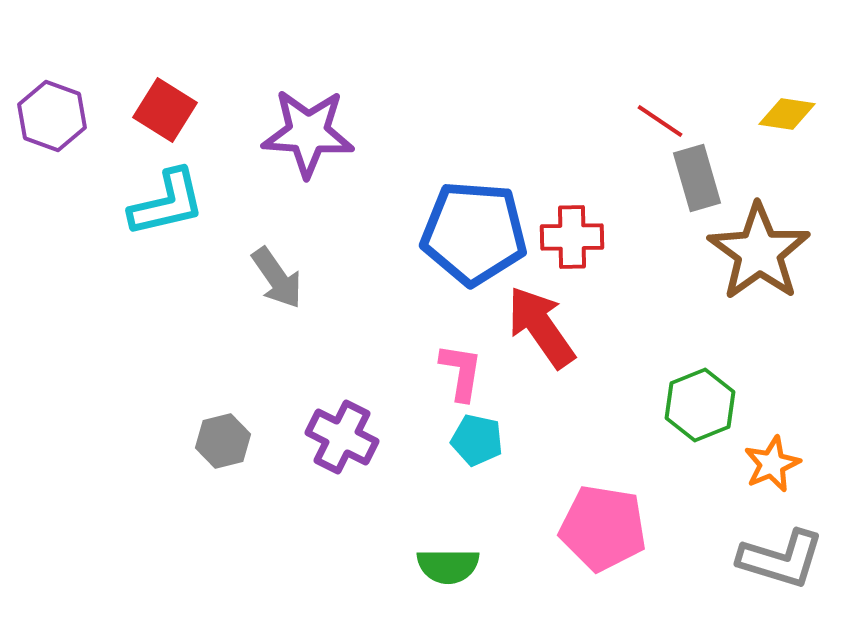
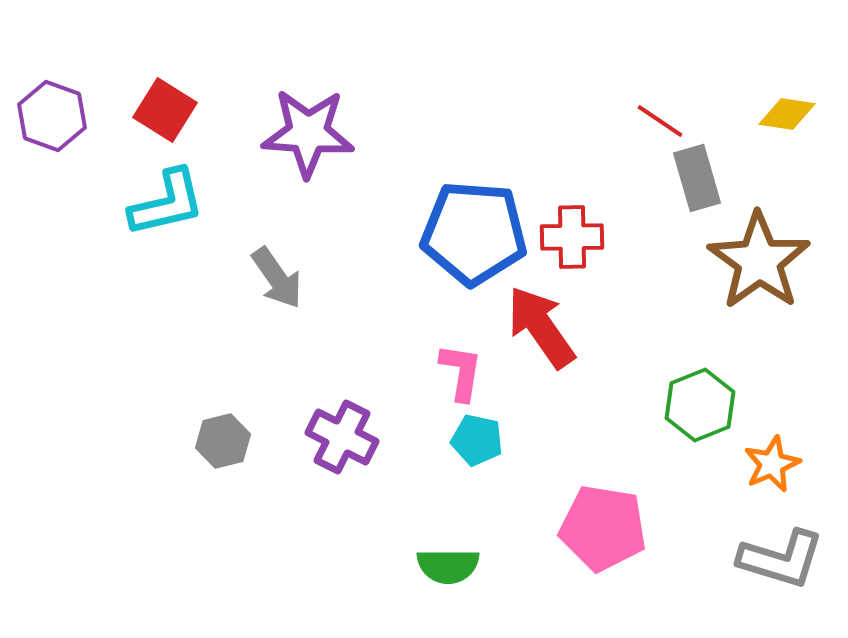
brown star: moved 9 px down
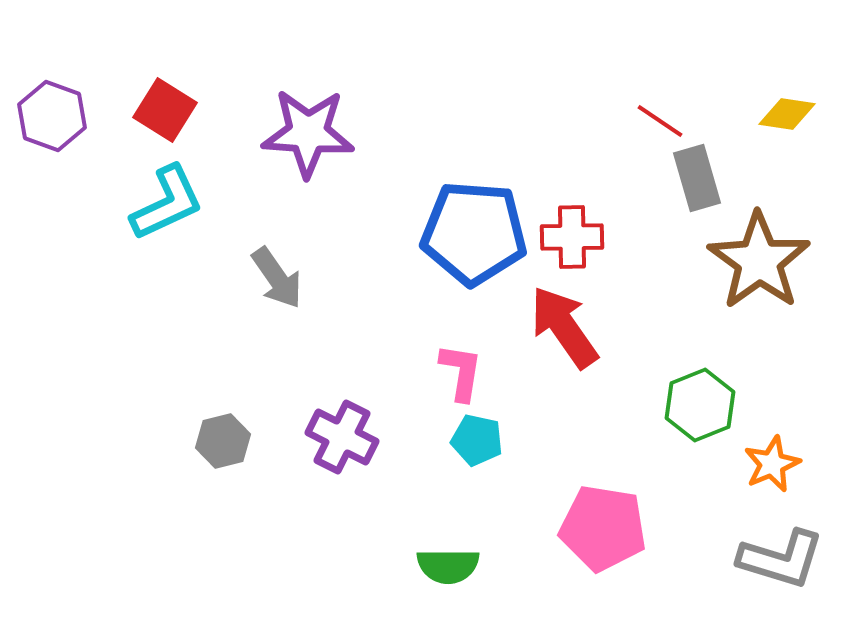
cyan L-shape: rotated 12 degrees counterclockwise
red arrow: moved 23 px right
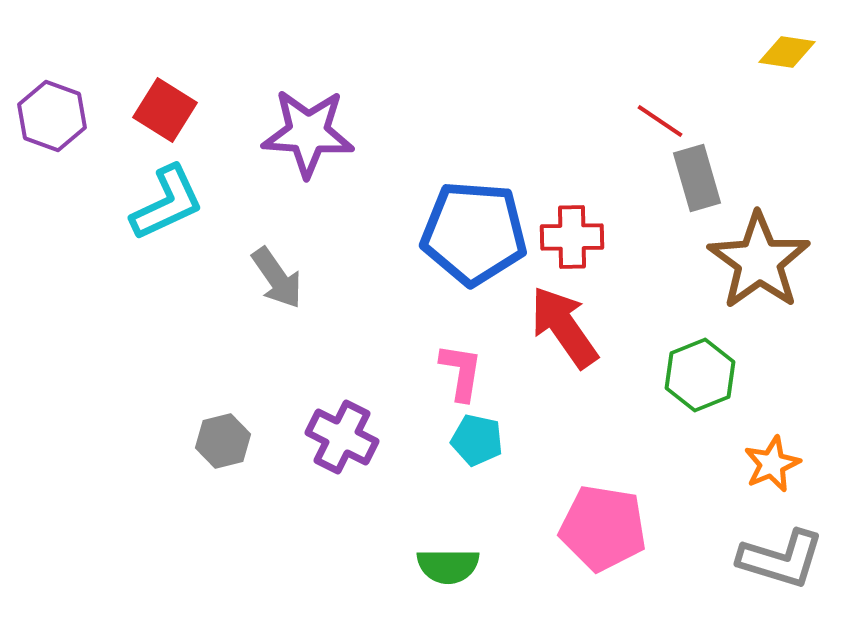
yellow diamond: moved 62 px up
green hexagon: moved 30 px up
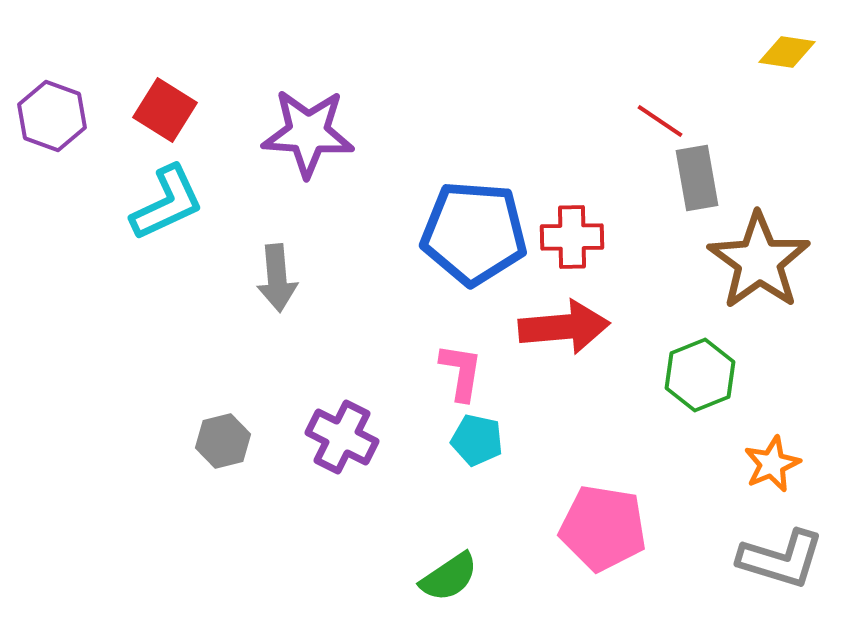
gray rectangle: rotated 6 degrees clockwise
gray arrow: rotated 30 degrees clockwise
red arrow: rotated 120 degrees clockwise
green semicircle: moved 1 px right, 11 px down; rotated 34 degrees counterclockwise
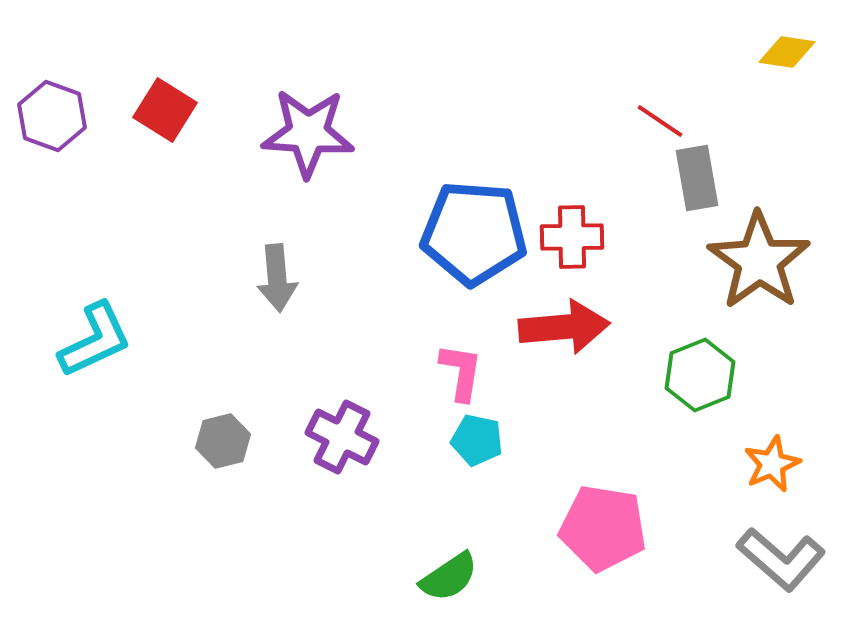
cyan L-shape: moved 72 px left, 137 px down
gray L-shape: rotated 24 degrees clockwise
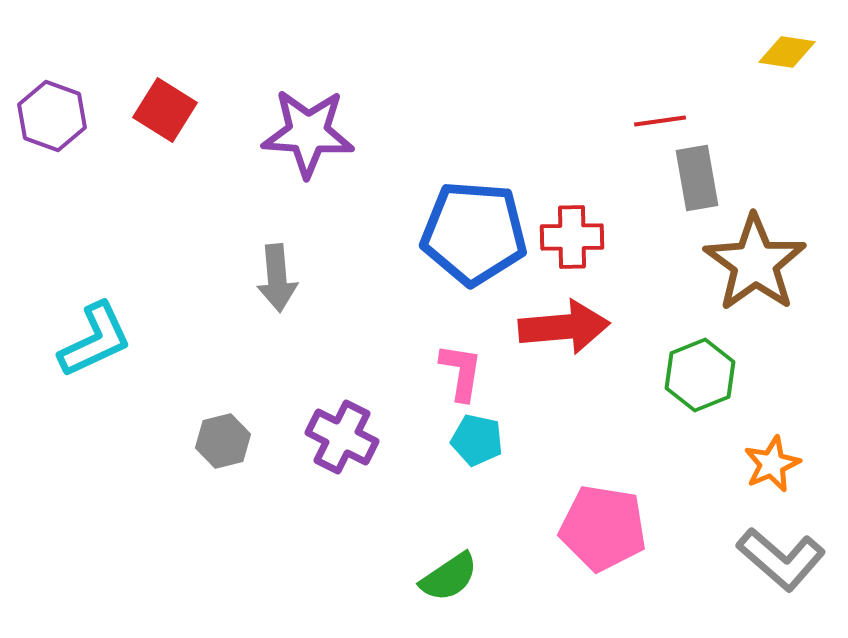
red line: rotated 42 degrees counterclockwise
brown star: moved 4 px left, 2 px down
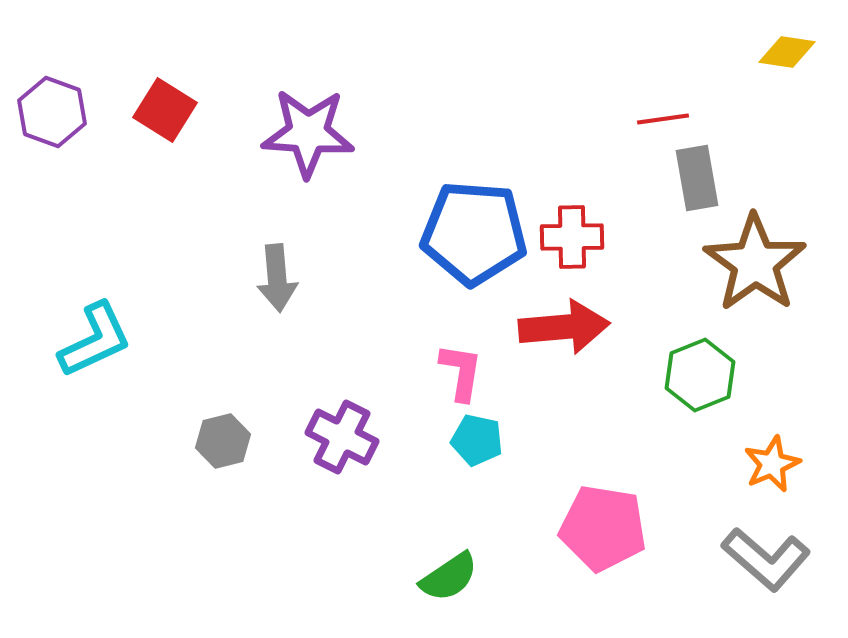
purple hexagon: moved 4 px up
red line: moved 3 px right, 2 px up
gray L-shape: moved 15 px left
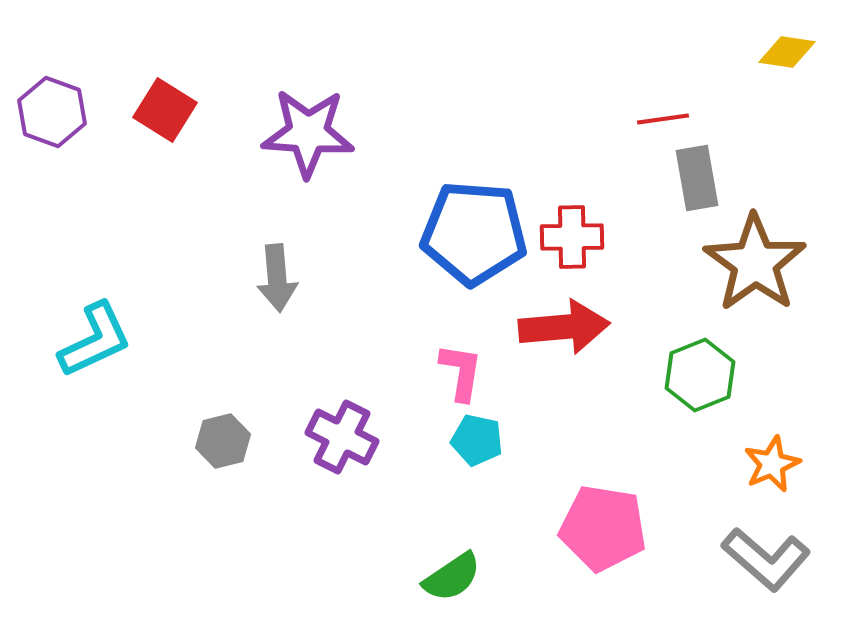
green semicircle: moved 3 px right
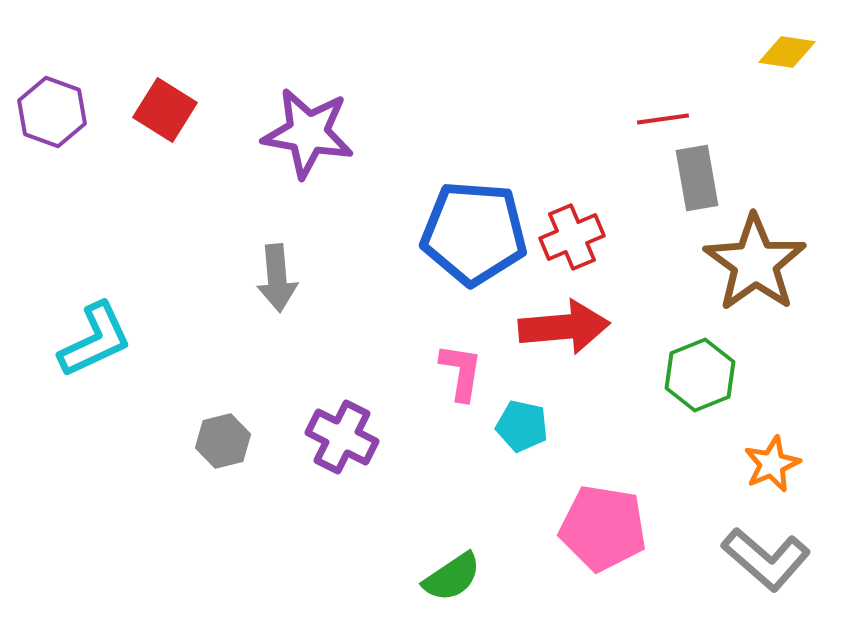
purple star: rotated 6 degrees clockwise
red cross: rotated 22 degrees counterclockwise
cyan pentagon: moved 45 px right, 14 px up
